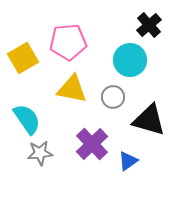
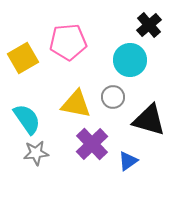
yellow triangle: moved 4 px right, 15 px down
gray star: moved 4 px left
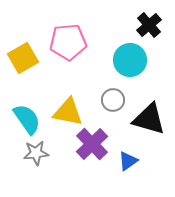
gray circle: moved 3 px down
yellow triangle: moved 8 px left, 8 px down
black triangle: moved 1 px up
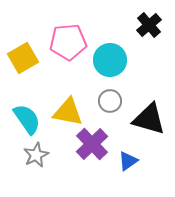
cyan circle: moved 20 px left
gray circle: moved 3 px left, 1 px down
gray star: moved 2 px down; rotated 20 degrees counterclockwise
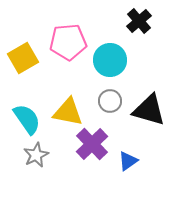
black cross: moved 10 px left, 4 px up
black triangle: moved 9 px up
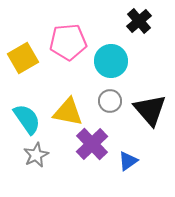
cyan circle: moved 1 px right, 1 px down
black triangle: moved 1 px right; rotated 33 degrees clockwise
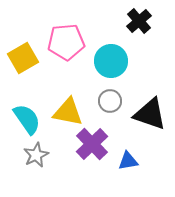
pink pentagon: moved 2 px left
black triangle: moved 4 px down; rotated 30 degrees counterclockwise
blue triangle: rotated 25 degrees clockwise
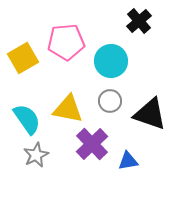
yellow triangle: moved 3 px up
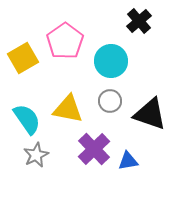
pink pentagon: moved 1 px left, 1 px up; rotated 30 degrees counterclockwise
purple cross: moved 2 px right, 5 px down
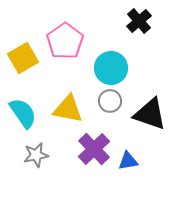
cyan circle: moved 7 px down
cyan semicircle: moved 4 px left, 6 px up
gray star: rotated 15 degrees clockwise
